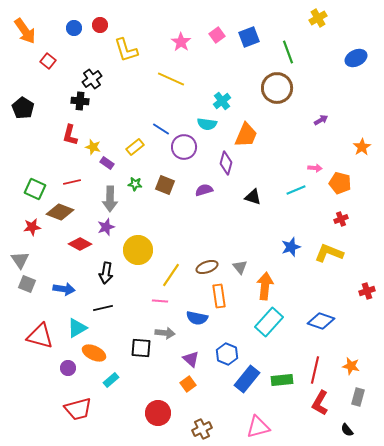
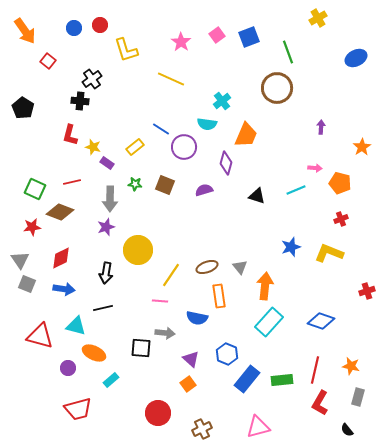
purple arrow at (321, 120): moved 7 px down; rotated 56 degrees counterclockwise
black triangle at (253, 197): moved 4 px right, 1 px up
red diamond at (80, 244): moved 19 px left, 14 px down; rotated 55 degrees counterclockwise
cyan triangle at (77, 328): moved 1 px left, 2 px up; rotated 45 degrees clockwise
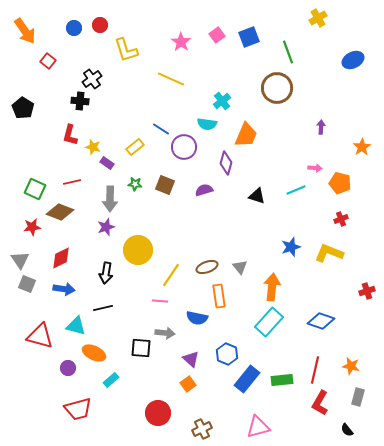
blue ellipse at (356, 58): moved 3 px left, 2 px down
orange arrow at (265, 286): moved 7 px right, 1 px down
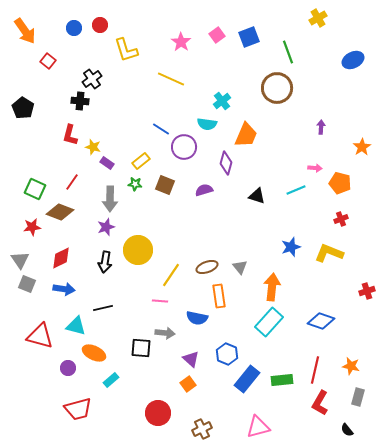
yellow rectangle at (135, 147): moved 6 px right, 14 px down
red line at (72, 182): rotated 42 degrees counterclockwise
black arrow at (106, 273): moved 1 px left, 11 px up
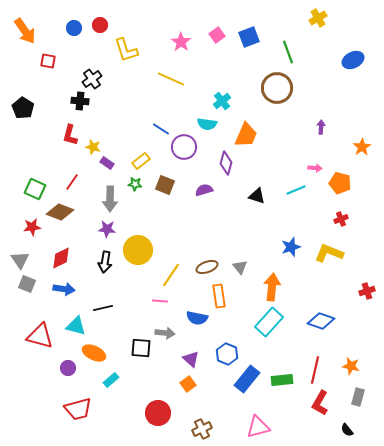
red square at (48, 61): rotated 28 degrees counterclockwise
purple star at (106, 227): moved 1 px right, 2 px down; rotated 24 degrees clockwise
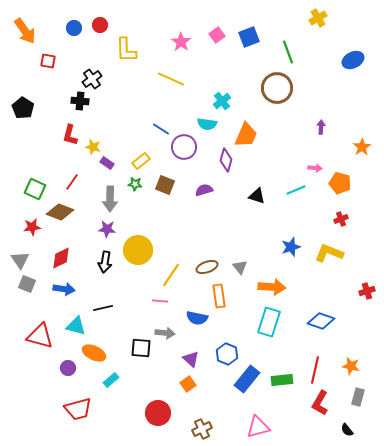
yellow L-shape at (126, 50): rotated 16 degrees clockwise
purple diamond at (226, 163): moved 3 px up
orange arrow at (272, 287): rotated 88 degrees clockwise
cyan rectangle at (269, 322): rotated 24 degrees counterclockwise
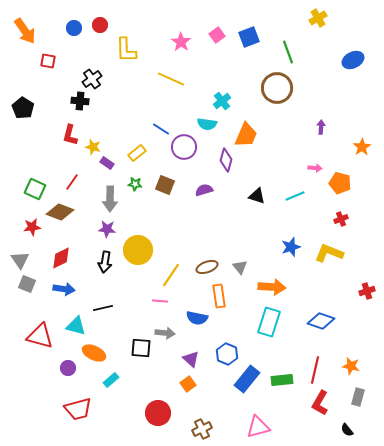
yellow rectangle at (141, 161): moved 4 px left, 8 px up
cyan line at (296, 190): moved 1 px left, 6 px down
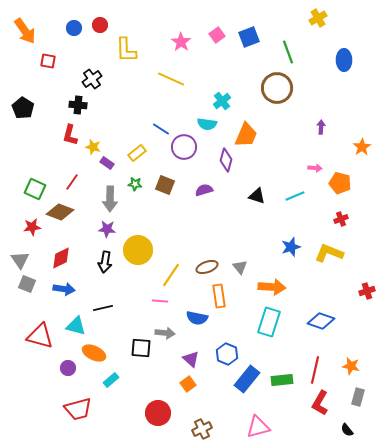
blue ellipse at (353, 60): moved 9 px left; rotated 65 degrees counterclockwise
black cross at (80, 101): moved 2 px left, 4 px down
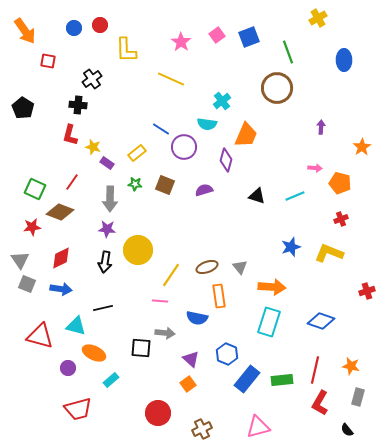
blue arrow at (64, 289): moved 3 px left
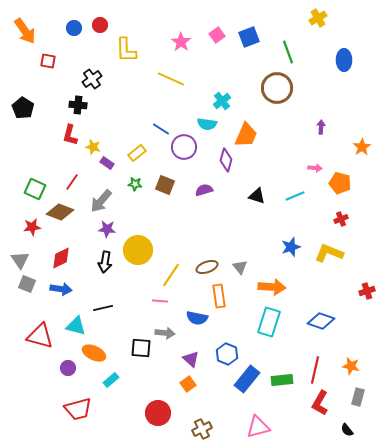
gray arrow at (110, 199): moved 9 px left, 2 px down; rotated 40 degrees clockwise
